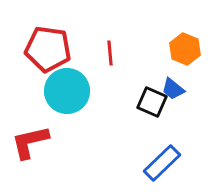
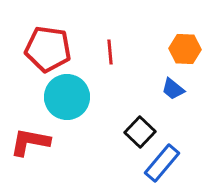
orange hexagon: rotated 20 degrees counterclockwise
red line: moved 1 px up
cyan circle: moved 6 px down
black square: moved 12 px left, 30 px down; rotated 20 degrees clockwise
red L-shape: rotated 24 degrees clockwise
blue rectangle: rotated 6 degrees counterclockwise
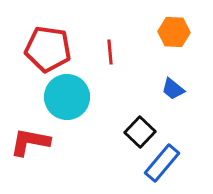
orange hexagon: moved 11 px left, 17 px up
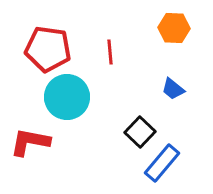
orange hexagon: moved 4 px up
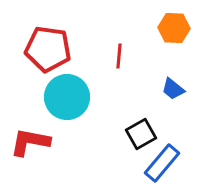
red line: moved 9 px right, 4 px down; rotated 10 degrees clockwise
black square: moved 1 px right, 2 px down; rotated 16 degrees clockwise
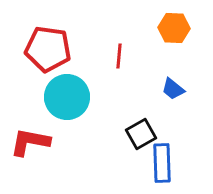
blue rectangle: rotated 42 degrees counterclockwise
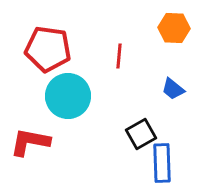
cyan circle: moved 1 px right, 1 px up
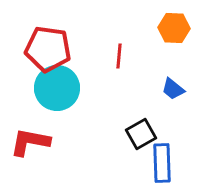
cyan circle: moved 11 px left, 8 px up
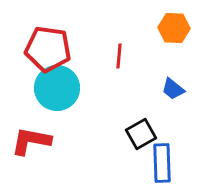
red L-shape: moved 1 px right, 1 px up
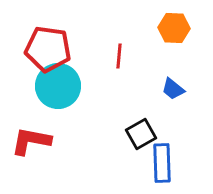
cyan circle: moved 1 px right, 2 px up
